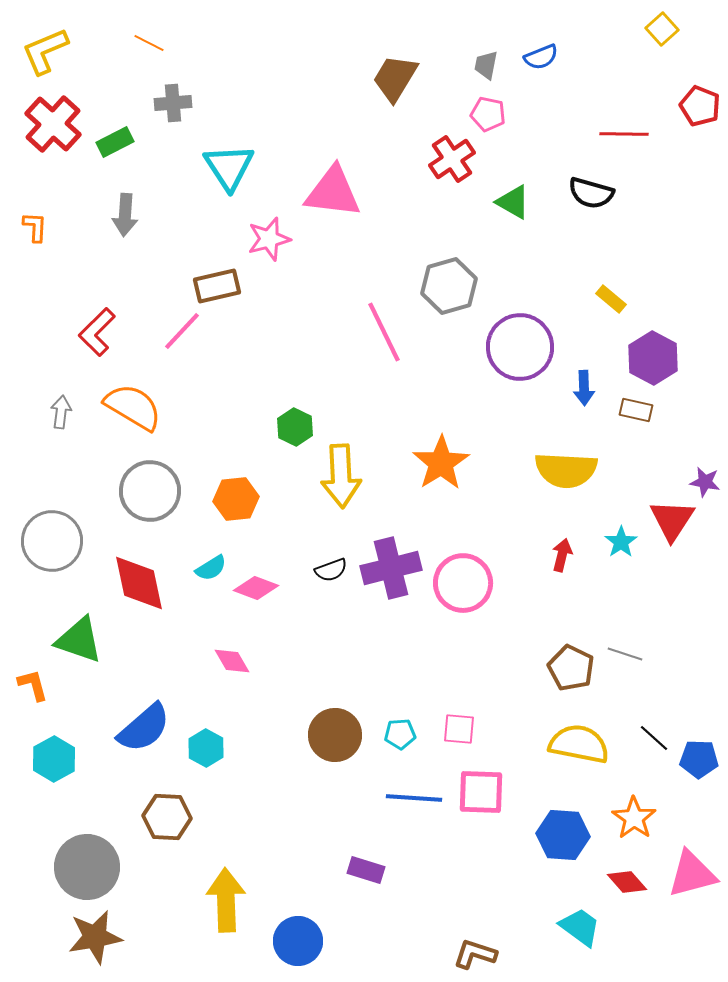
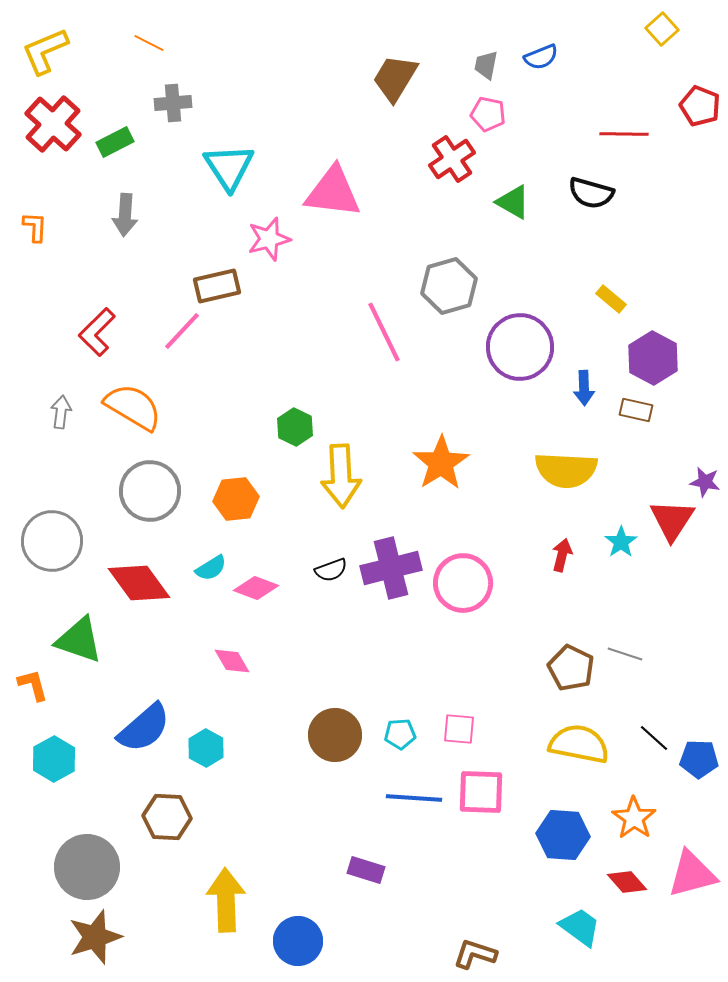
red diamond at (139, 583): rotated 24 degrees counterclockwise
brown star at (95, 937): rotated 8 degrees counterclockwise
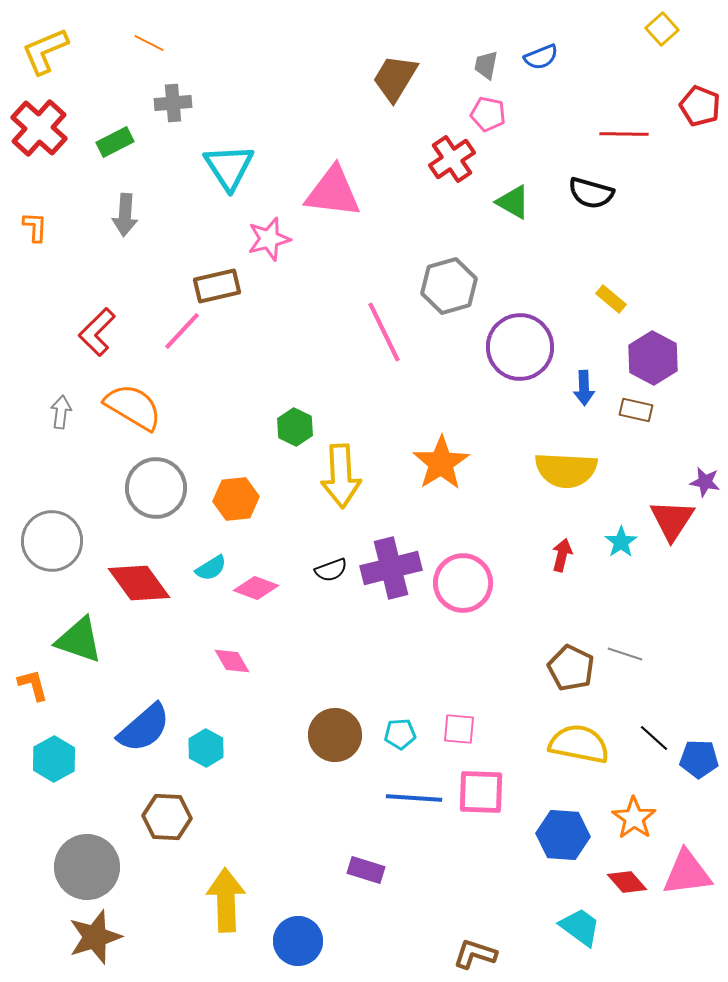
red cross at (53, 124): moved 14 px left, 4 px down
gray circle at (150, 491): moved 6 px right, 3 px up
pink triangle at (692, 874): moved 5 px left, 1 px up; rotated 8 degrees clockwise
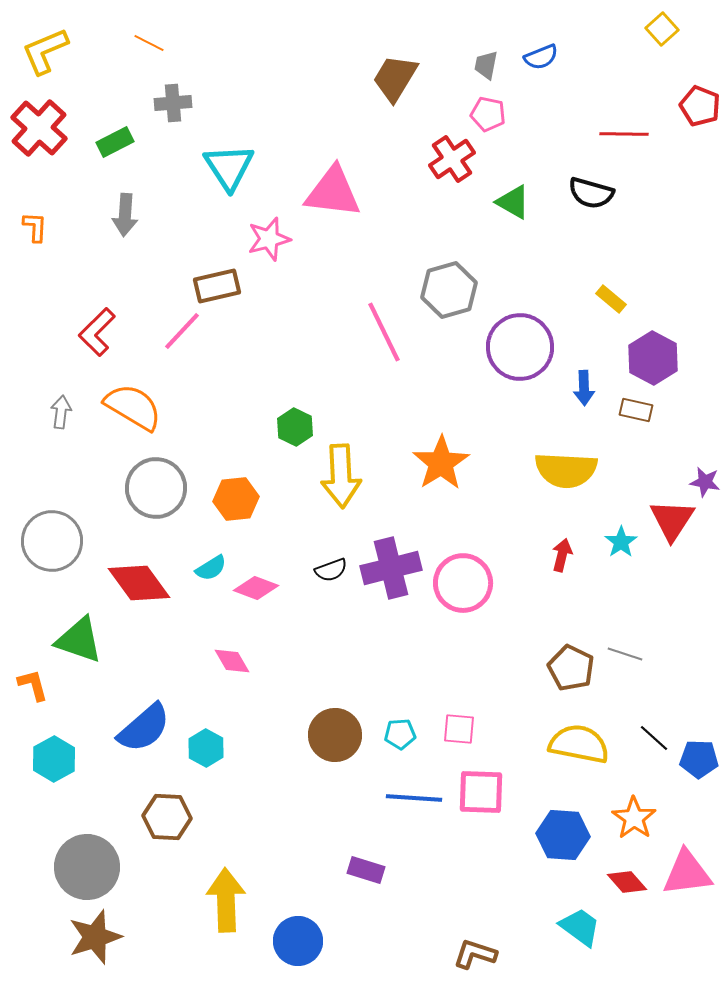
gray hexagon at (449, 286): moved 4 px down
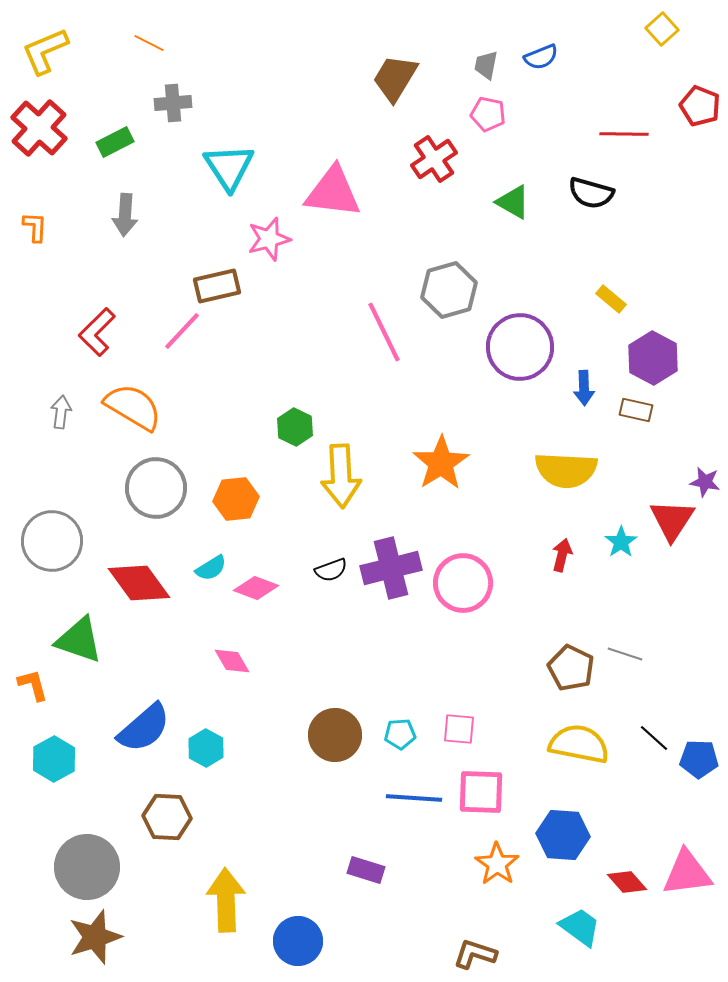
red cross at (452, 159): moved 18 px left
orange star at (634, 818): moved 137 px left, 46 px down
